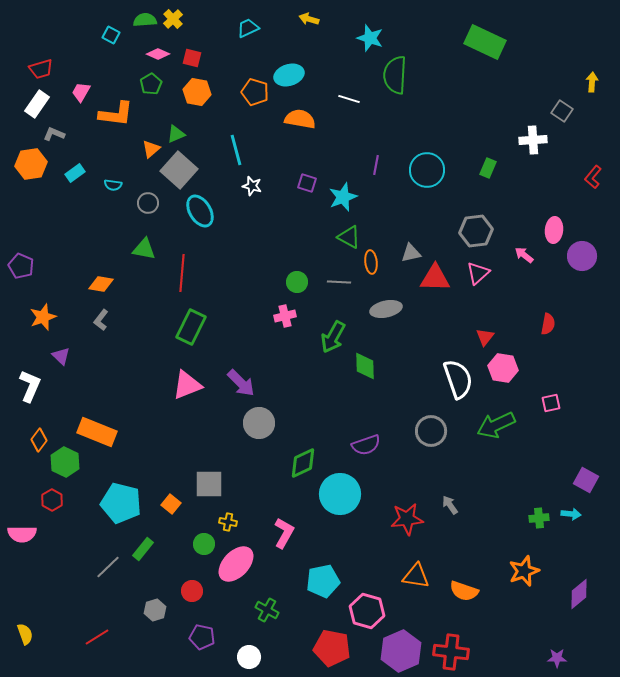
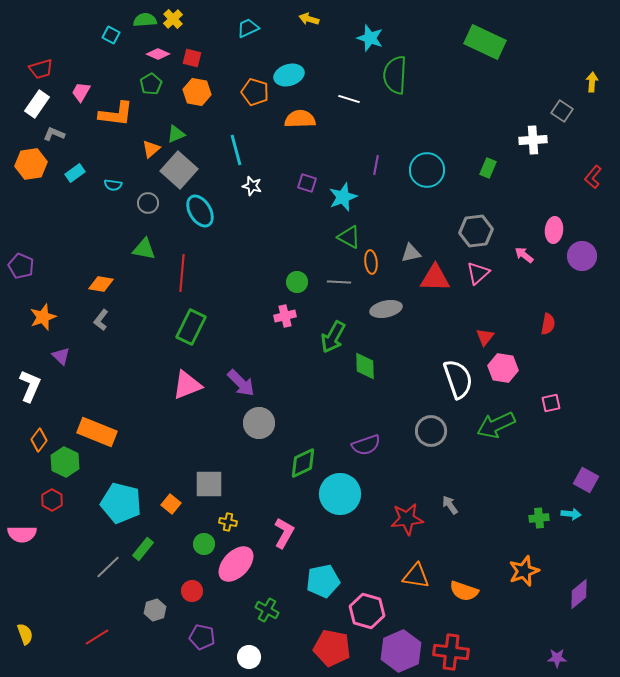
orange semicircle at (300, 119): rotated 12 degrees counterclockwise
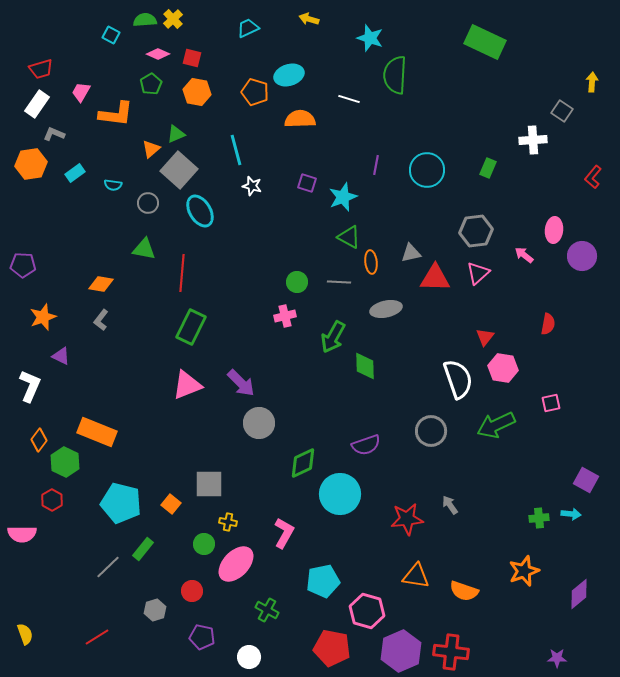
purple pentagon at (21, 266): moved 2 px right, 1 px up; rotated 20 degrees counterclockwise
purple triangle at (61, 356): rotated 18 degrees counterclockwise
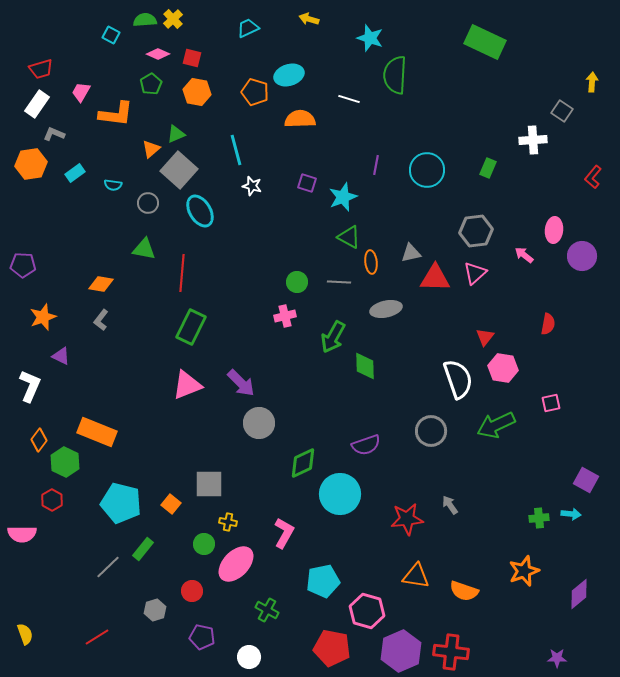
pink triangle at (478, 273): moved 3 px left
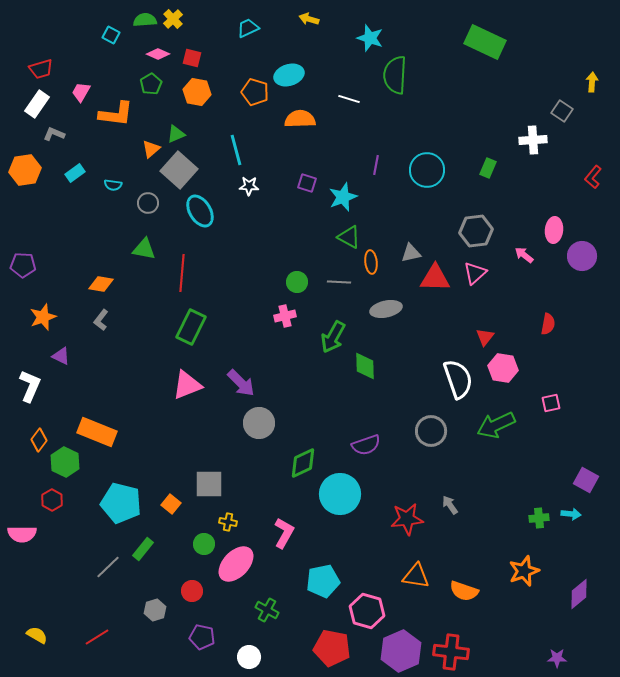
orange hexagon at (31, 164): moved 6 px left, 6 px down
white star at (252, 186): moved 3 px left; rotated 12 degrees counterclockwise
yellow semicircle at (25, 634): moved 12 px right, 1 px down; rotated 40 degrees counterclockwise
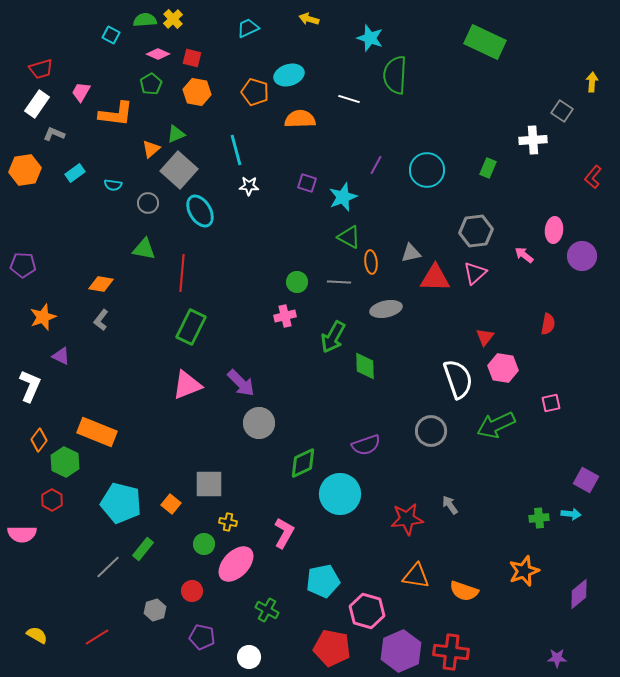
purple line at (376, 165): rotated 18 degrees clockwise
